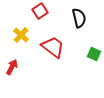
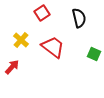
red square: moved 2 px right, 2 px down
yellow cross: moved 5 px down
red arrow: rotated 14 degrees clockwise
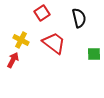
yellow cross: rotated 14 degrees counterclockwise
red trapezoid: moved 1 px right, 4 px up
green square: rotated 24 degrees counterclockwise
red arrow: moved 1 px right, 7 px up; rotated 14 degrees counterclockwise
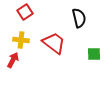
red square: moved 17 px left, 1 px up
yellow cross: rotated 21 degrees counterclockwise
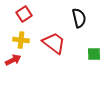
red square: moved 1 px left, 2 px down
red arrow: rotated 35 degrees clockwise
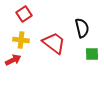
black semicircle: moved 3 px right, 10 px down
green square: moved 2 px left
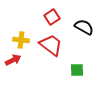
red square: moved 28 px right, 3 px down
black semicircle: moved 2 px right, 1 px up; rotated 48 degrees counterclockwise
red trapezoid: moved 3 px left, 2 px down
green square: moved 15 px left, 16 px down
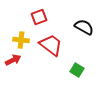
red square: moved 13 px left; rotated 14 degrees clockwise
green square: rotated 32 degrees clockwise
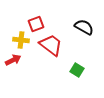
red square: moved 3 px left, 7 px down
